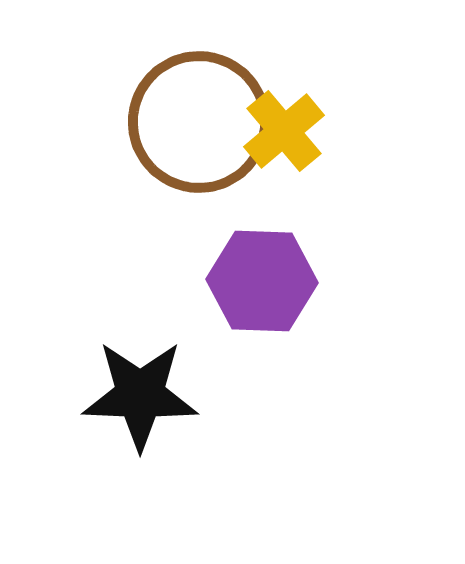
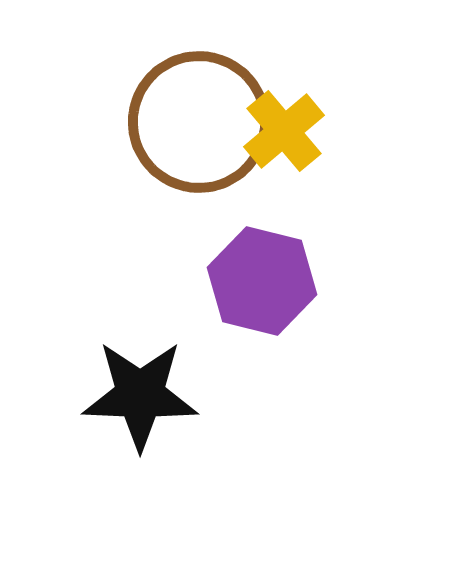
purple hexagon: rotated 12 degrees clockwise
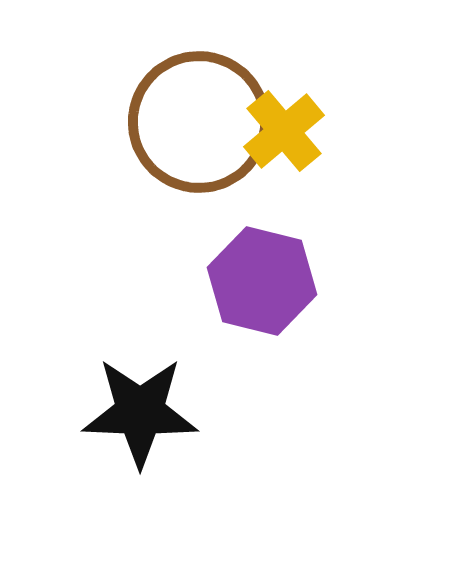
black star: moved 17 px down
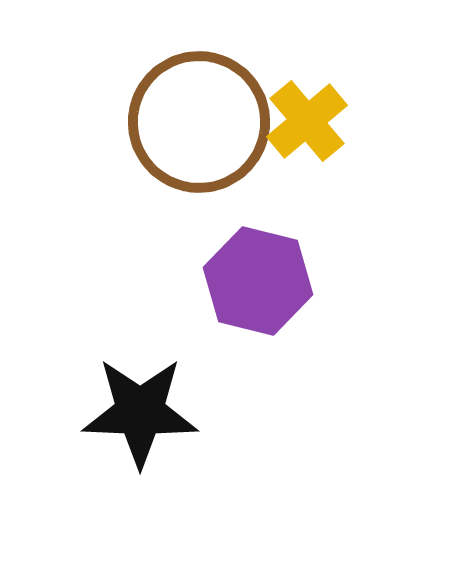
yellow cross: moved 23 px right, 10 px up
purple hexagon: moved 4 px left
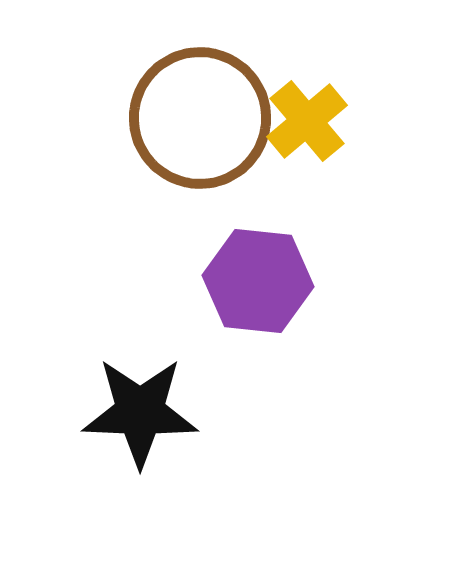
brown circle: moved 1 px right, 4 px up
purple hexagon: rotated 8 degrees counterclockwise
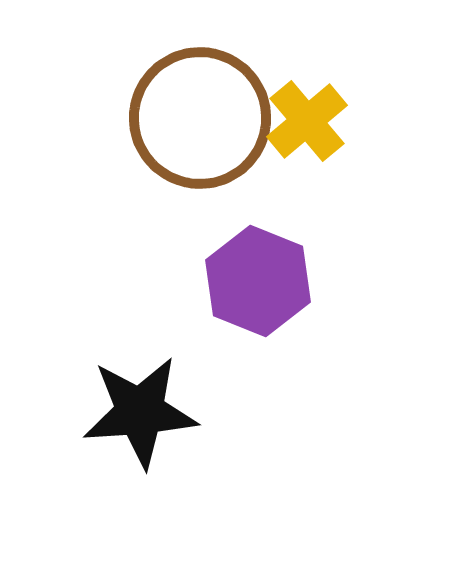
purple hexagon: rotated 16 degrees clockwise
black star: rotated 6 degrees counterclockwise
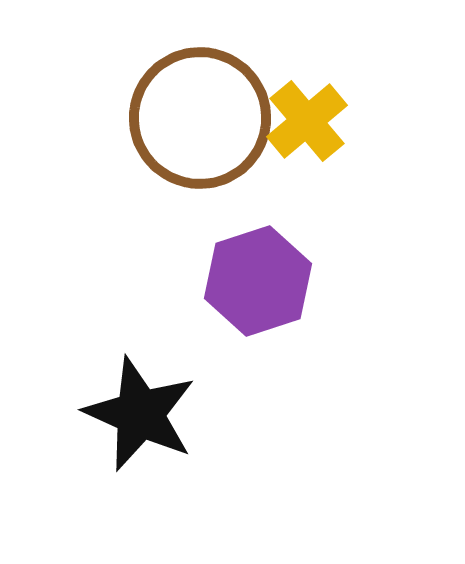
purple hexagon: rotated 20 degrees clockwise
black star: moved 2 px down; rotated 28 degrees clockwise
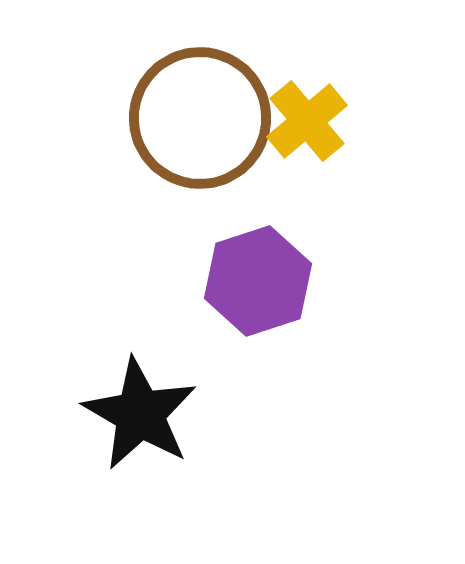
black star: rotated 6 degrees clockwise
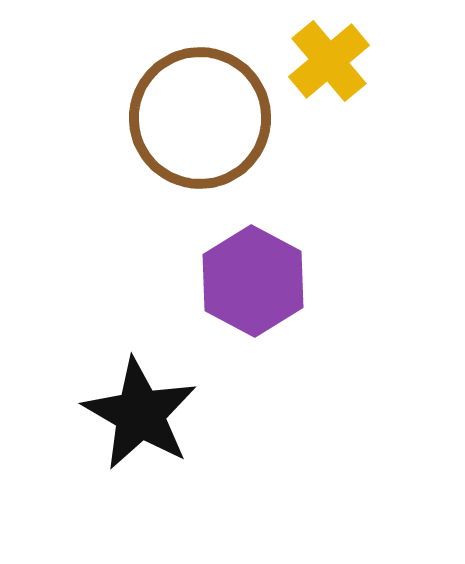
yellow cross: moved 22 px right, 60 px up
purple hexagon: moved 5 px left; rotated 14 degrees counterclockwise
